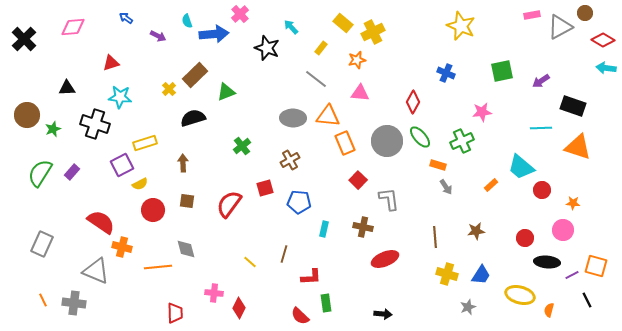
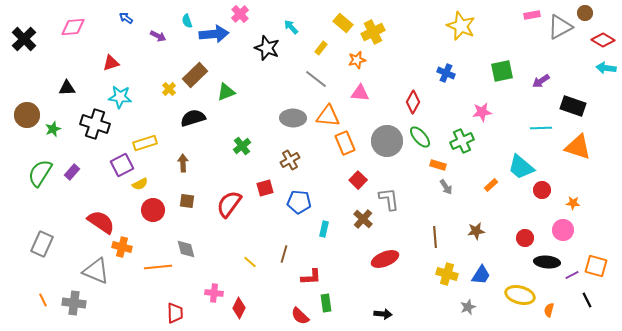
brown cross at (363, 227): moved 8 px up; rotated 30 degrees clockwise
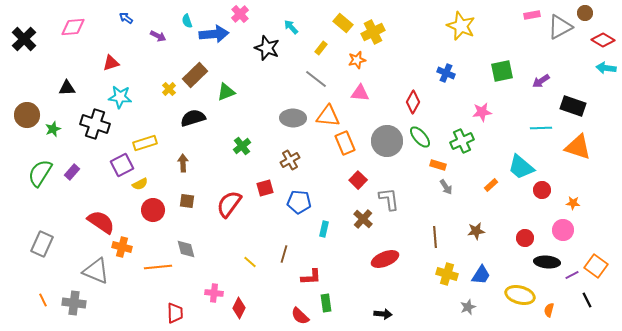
orange square at (596, 266): rotated 20 degrees clockwise
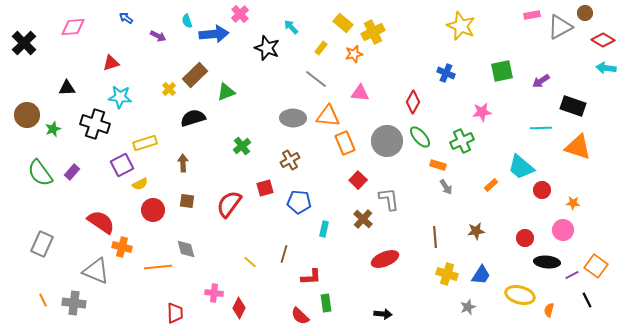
black cross at (24, 39): moved 4 px down
orange star at (357, 60): moved 3 px left, 6 px up
green semicircle at (40, 173): rotated 68 degrees counterclockwise
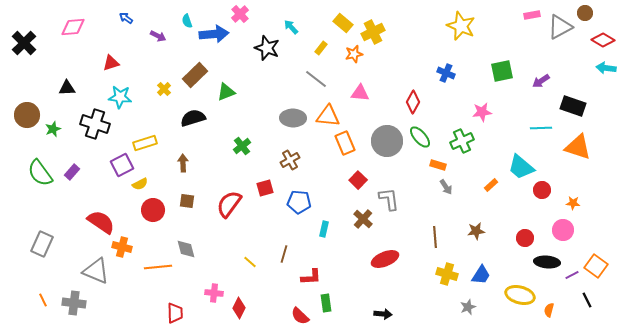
yellow cross at (169, 89): moved 5 px left
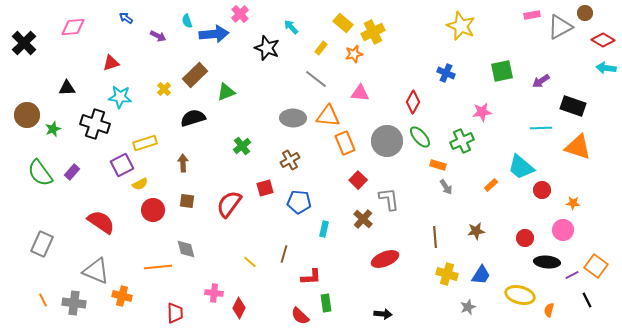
orange cross at (122, 247): moved 49 px down
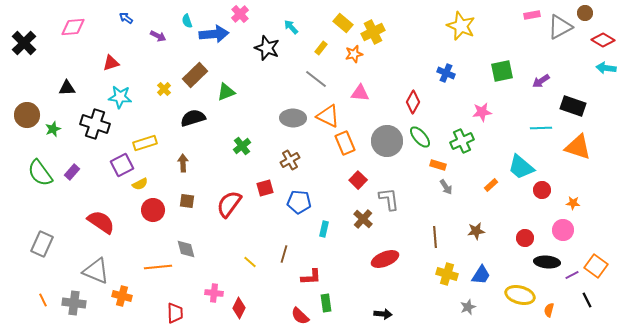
orange triangle at (328, 116): rotated 20 degrees clockwise
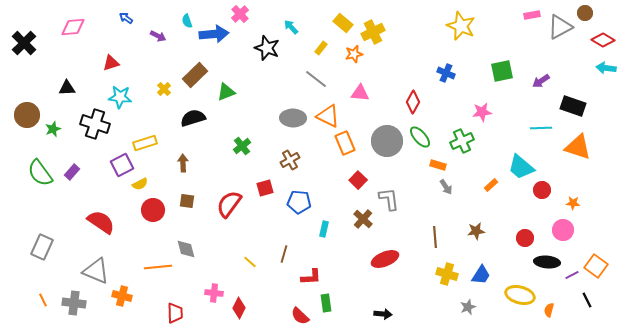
gray rectangle at (42, 244): moved 3 px down
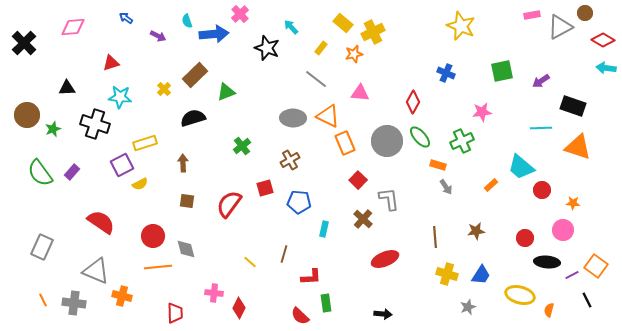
red circle at (153, 210): moved 26 px down
